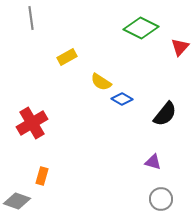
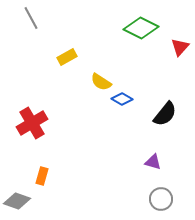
gray line: rotated 20 degrees counterclockwise
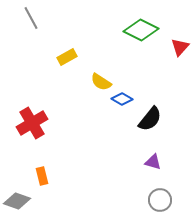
green diamond: moved 2 px down
black semicircle: moved 15 px left, 5 px down
orange rectangle: rotated 30 degrees counterclockwise
gray circle: moved 1 px left, 1 px down
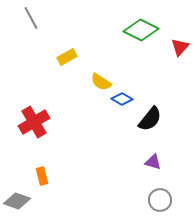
red cross: moved 2 px right, 1 px up
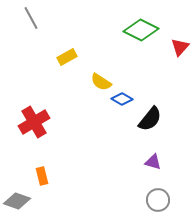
gray circle: moved 2 px left
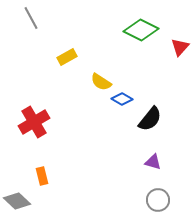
gray diamond: rotated 24 degrees clockwise
